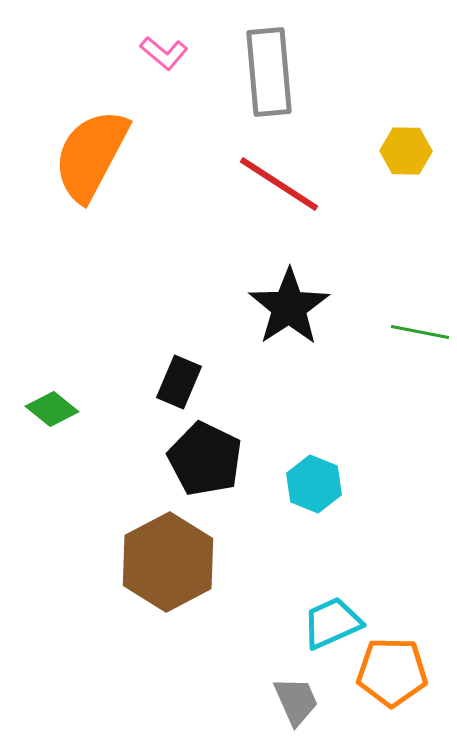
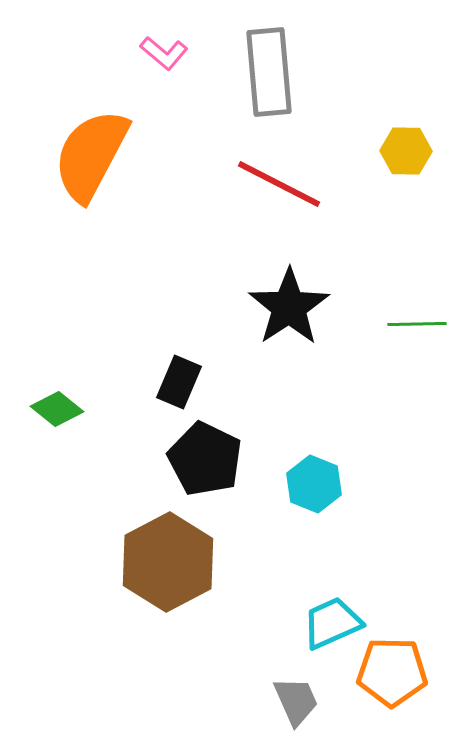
red line: rotated 6 degrees counterclockwise
green line: moved 3 px left, 8 px up; rotated 12 degrees counterclockwise
green diamond: moved 5 px right
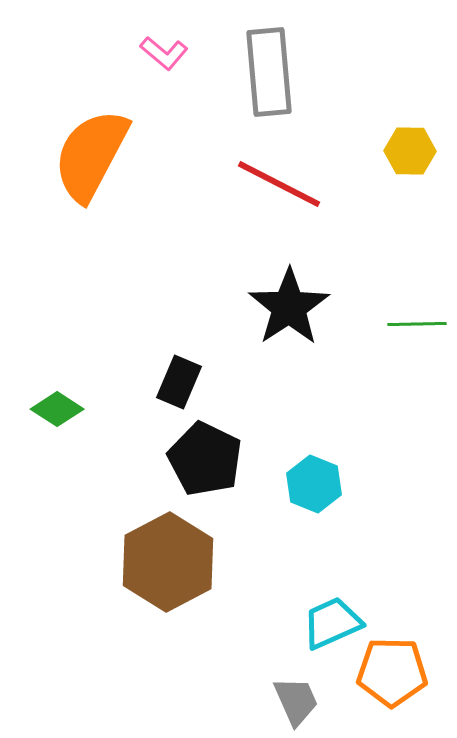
yellow hexagon: moved 4 px right
green diamond: rotated 6 degrees counterclockwise
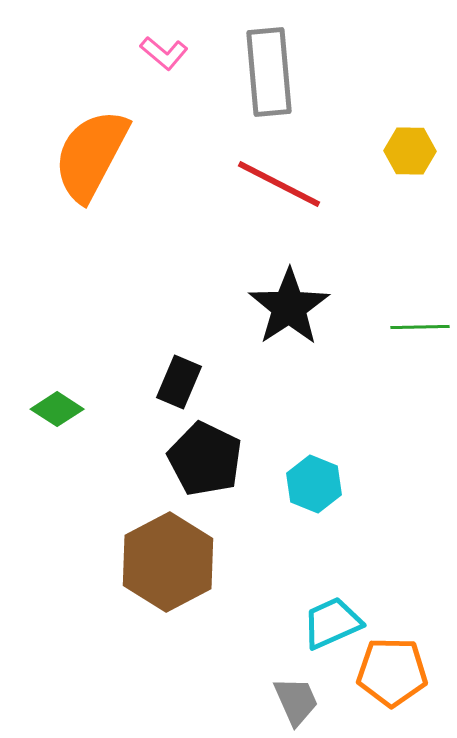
green line: moved 3 px right, 3 px down
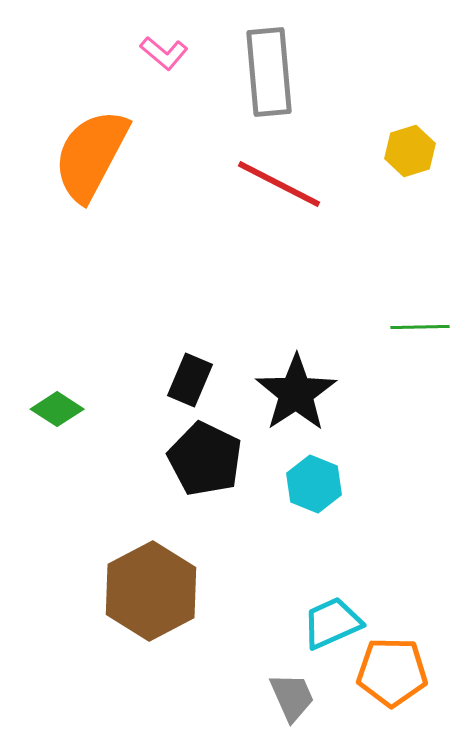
yellow hexagon: rotated 18 degrees counterclockwise
black star: moved 7 px right, 86 px down
black rectangle: moved 11 px right, 2 px up
brown hexagon: moved 17 px left, 29 px down
gray trapezoid: moved 4 px left, 4 px up
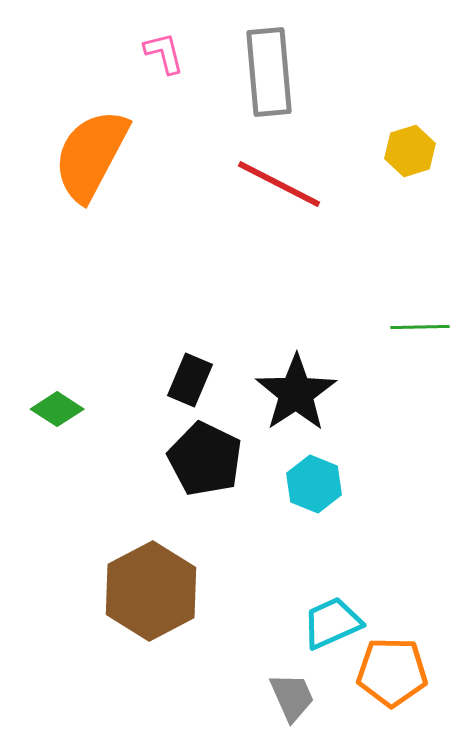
pink L-shape: rotated 144 degrees counterclockwise
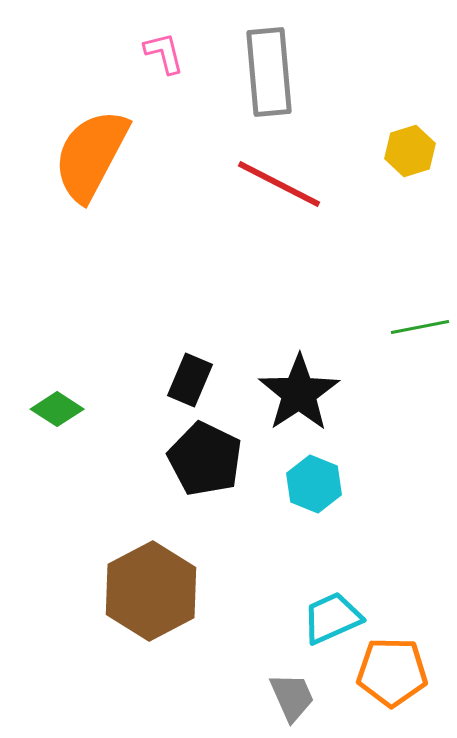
green line: rotated 10 degrees counterclockwise
black star: moved 3 px right
cyan trapezoid: moved 5 px up
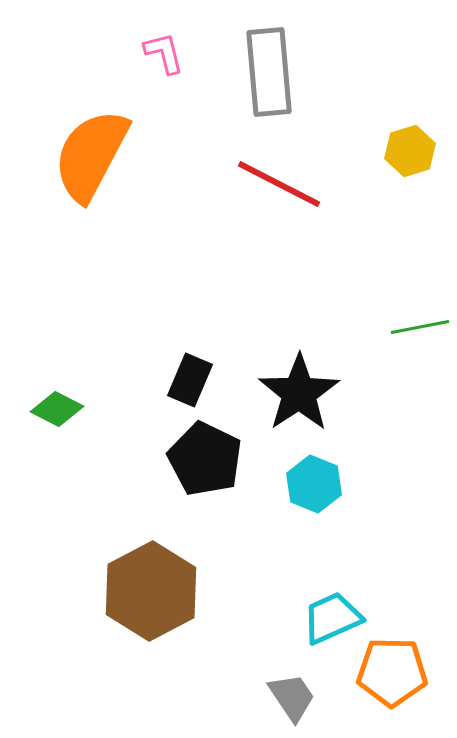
green diamond: rotated 6 degrees counterclockwise
gray trapezoid: rotated 10 degrees counterclockwise
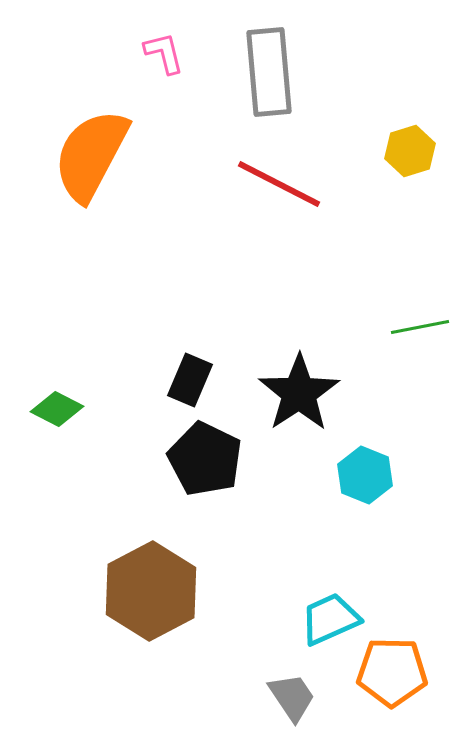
cyan hexagon: moved 51 px right, 9 px up
cyan trapezoid: moved 2 px left, 1 px down
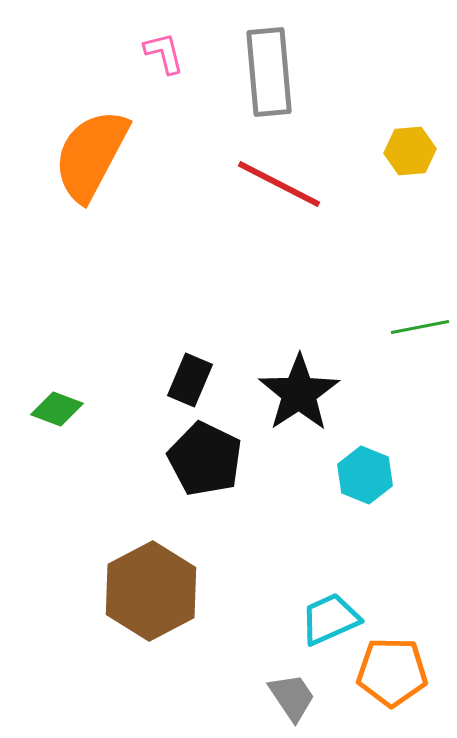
yellow hexagon: rotated 12 degrees clockwise
green diamond: rotated 6 degrees counterclockwise
